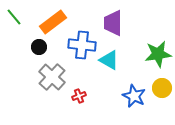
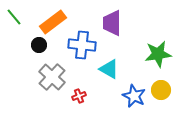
purple trapezoid: moved 1 px left
black circle: moved 2 px up
cyan triangle: moved 9 px down
yellow circle: moved 1 px left, 2 px down
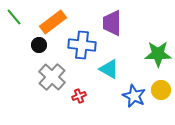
green star: rotated 8 degrees clockwise
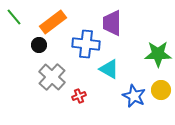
blue cross: moved 4 px right, 1 px up
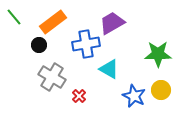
purple trapezoid: rotated 60 degrees clockwise
blue cross: rotated 16 degrees counterclockwise
gray cross: rotated 12 degrees counterclockwise
red cross: rotated 24 degrees counterclockwise
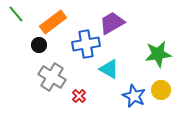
green line: moved 2 px right, 3 px up
green star: rotated 8 degrees counterclockwise
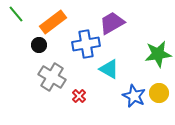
yellow circle: moved 2 px left, 3 px down
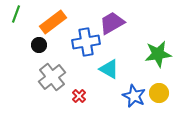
green line: rotated 60 degrees clockwise
blue cross: moved 2 px up
gray cross: rotated 20 degrees clockwise
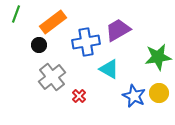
purple trapezoid: moved 6 px right, 7 px down
green star: moved 3 px down
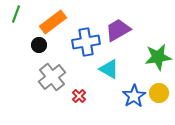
blue star: rotated 15 degrees clockwise
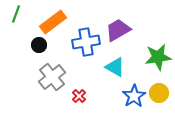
cyan triangle: moved 6 px right, 2 px up
